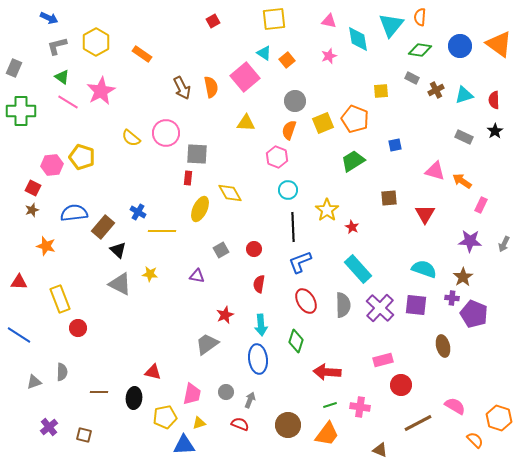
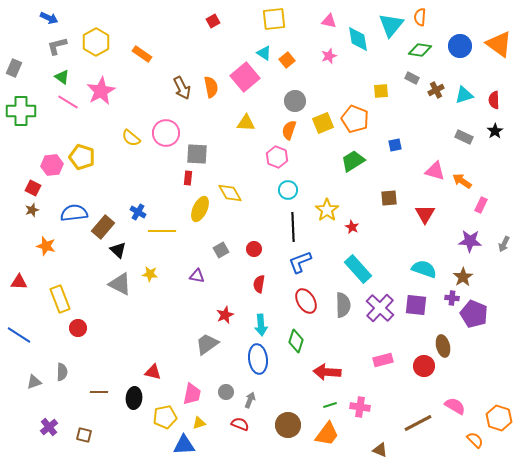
red circle at (401, 385): moved 23 px right, 19 px up
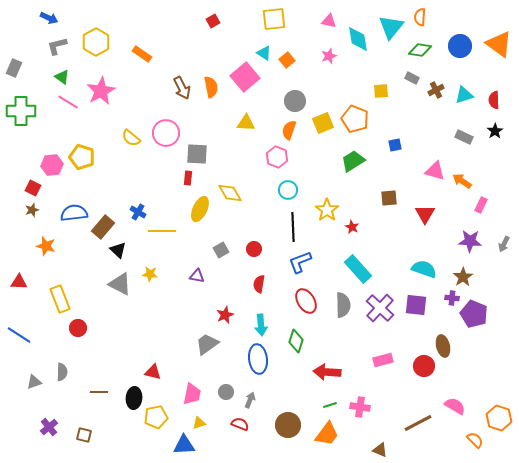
cyan triangle at (391, 25): moved 2 px down
yellow pentagon at (165, 417): moved 9 px left
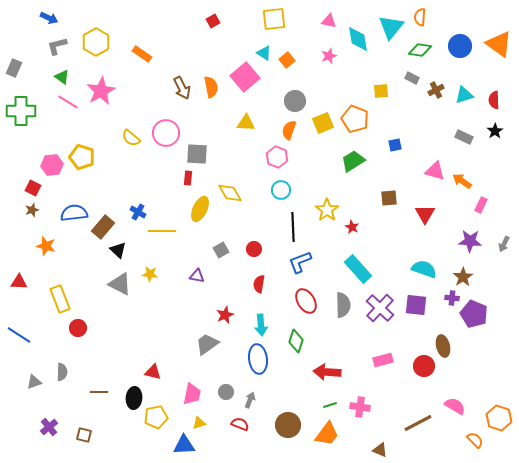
cyan circle at (288, 190): moved 7 px left
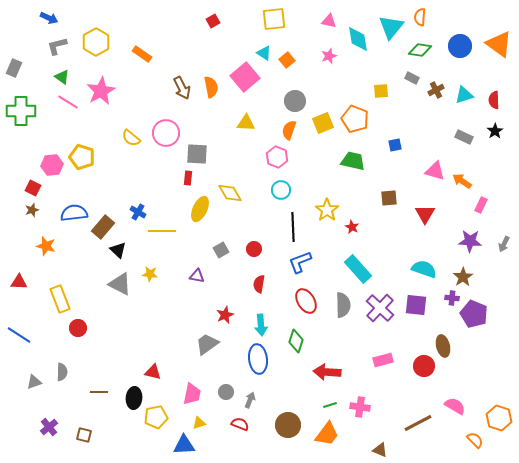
green trapezoid at (353, 161): rotated 45 degrees clockwise
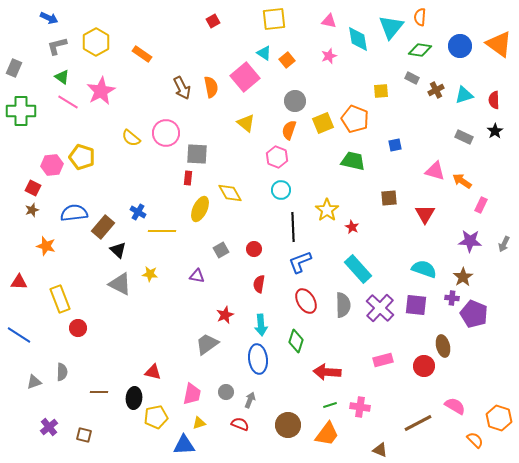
yellow triangle at (246, 123): rotated 36 degrees clockwise
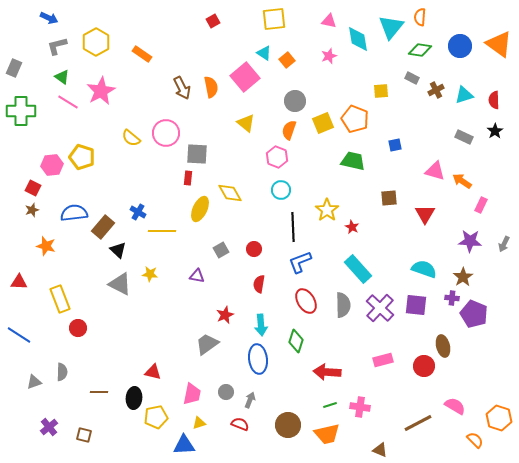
orange trapezoid at (327, 434): rotated 40 degrees clockwise
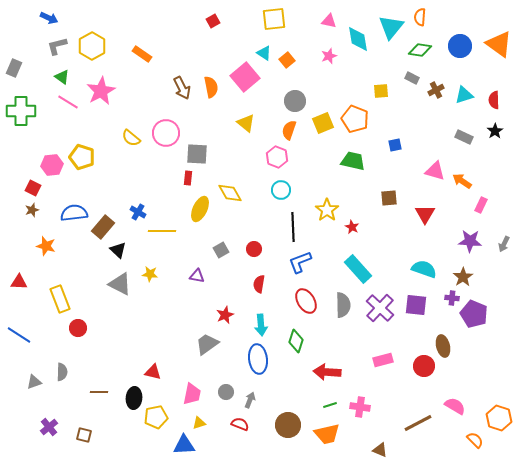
yellow hexagon at (96, 42): moved 4 px left, 4 px down
